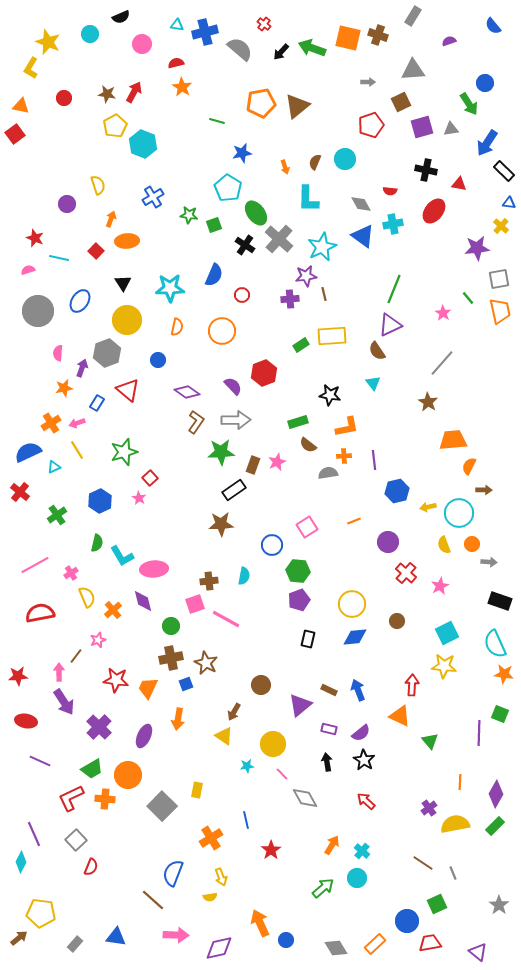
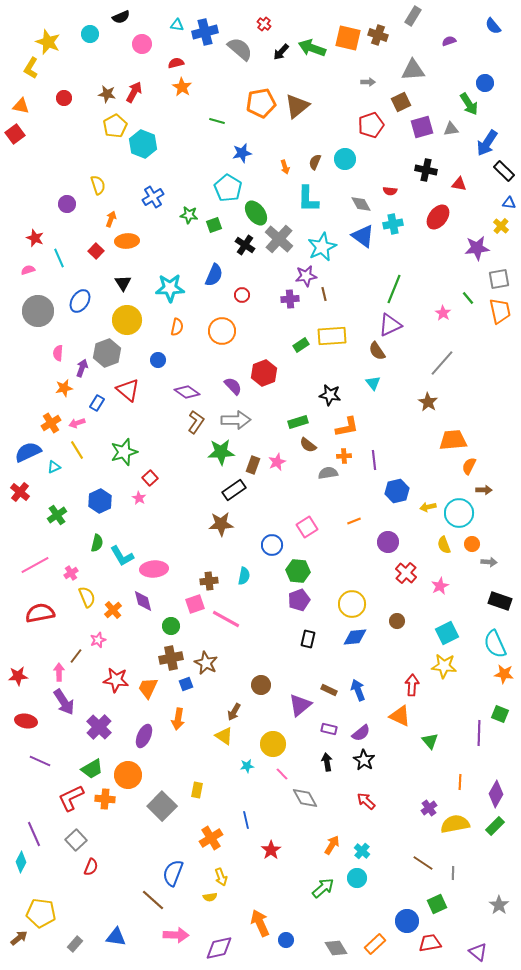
red ellipse at (434, 211): moved 4 px right, 6 px down
cyan line at (59, 258): rotated 54 degrees clockwise
gray line at (453, 873): rotated 24 degrees clockwise
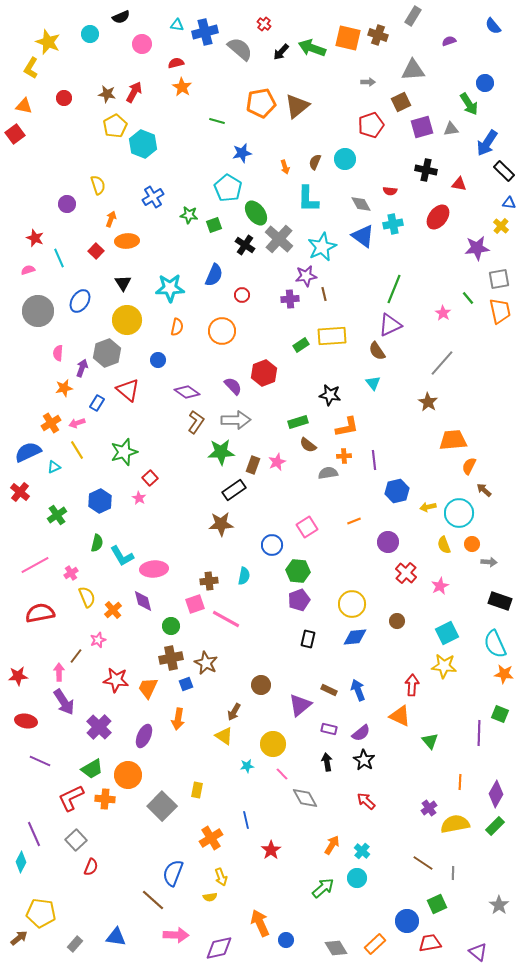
orange triangle at (21, 106): moved 3 px right
brown arrow at (484, 490): rotated 140 degrees counterclockwise
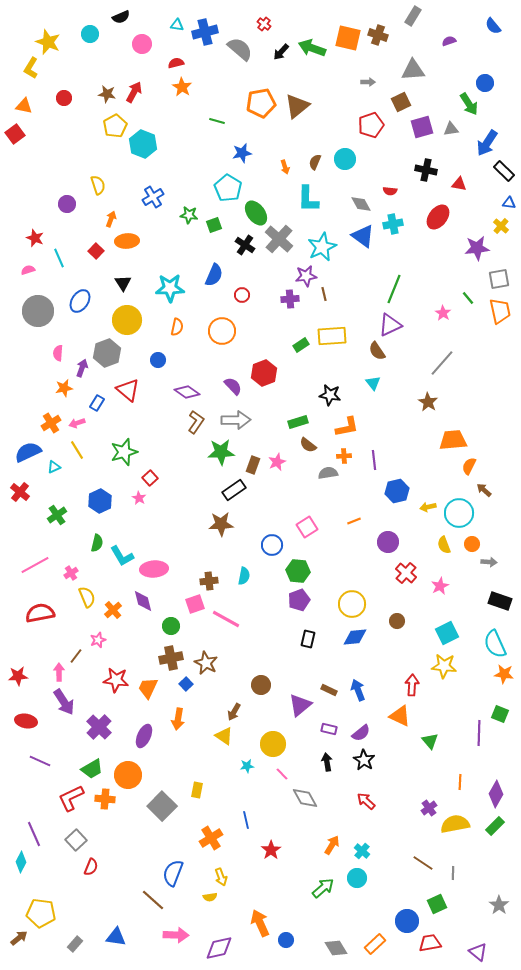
blue square at (186, 684): rotated 24 degrees counterclockwise
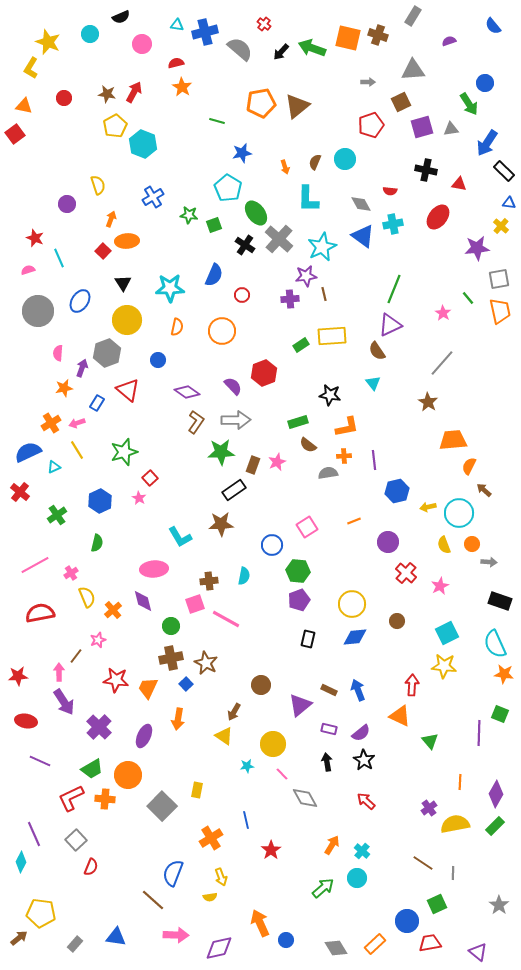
red square at (96, 251): moved 7 px right
cyan L-shape at (122, 556): moved 58 px right, 19 px up
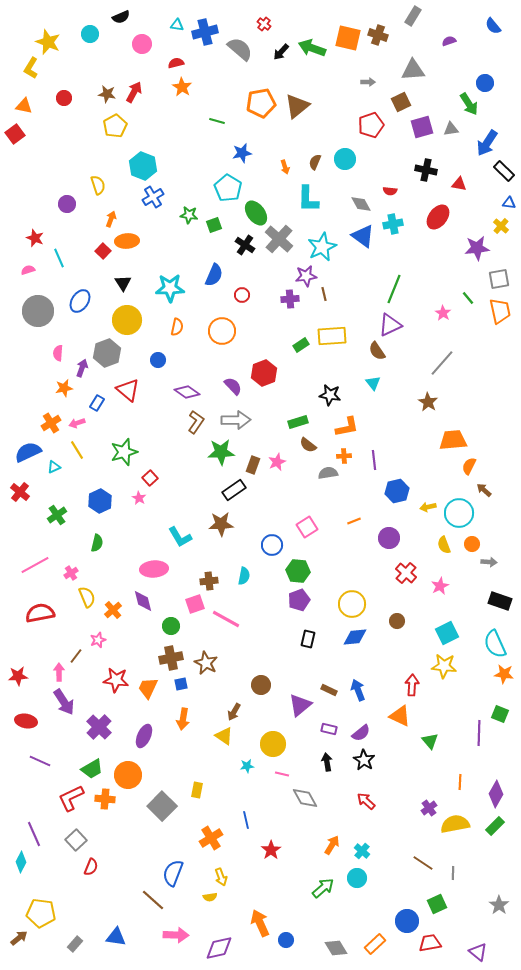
cyan hexagon at (143, 144): moved 22 px down
purple circle at (388, 542): moved 1 px right, 4 px up
blue square at (186, 684): moved 5 px left; rotated 32 degrees clockwise
orange arrow at (178, 719): moved 5 px right
pink line at (282, 774): rotated 32 degrees counterclockwise
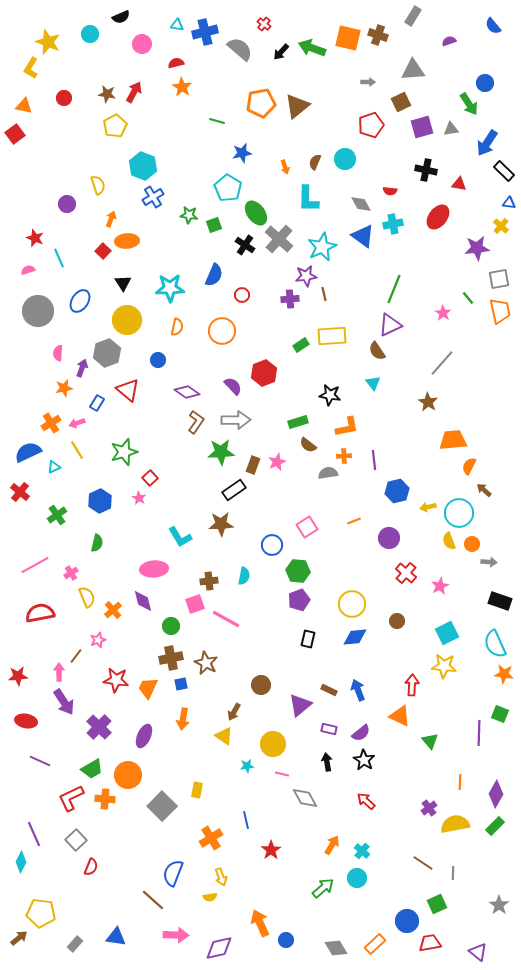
yellow semicircle at (444, 545): moved 5 px right, 4 px up
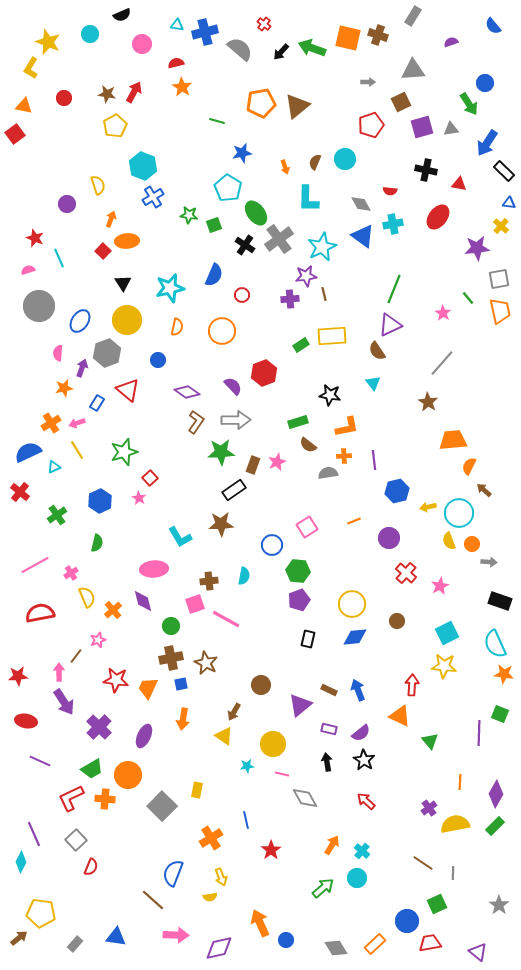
black semicircle at (121, 17): moved 1 px right, 2 px up
purple semicircle at (449, 41): moved 2 px right, 1 px down
gray cross at (279, 239): rotated 12 degrees clockwise
cyan star at (170, 288): rotated 12 degrees counterclockwise
blue ellipse at (80, 301): moved 20 px down
gray circle at (38, 311): moved 1 px right, 5 px up
